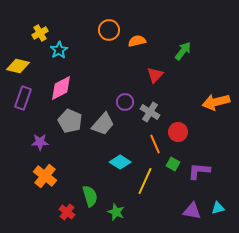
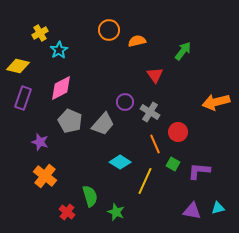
red triangle: rotated 18 degrees counterclockwise
purple star: rotated 18 degrees clockwise
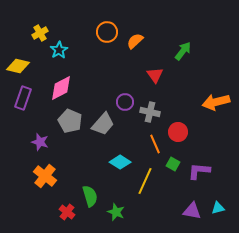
orange circle: moved 2 px left, 2 px down
orange semicircle: moved 2 px left; rotated 30 degrees counterclockwise
gray cross: rotated 18 degrees counterclockwise
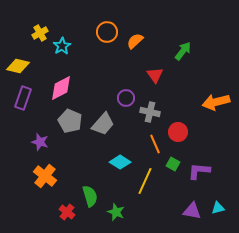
cyan star: moved 3 px right, 4 px up
purple circle: moved 1 px right, 4 px up
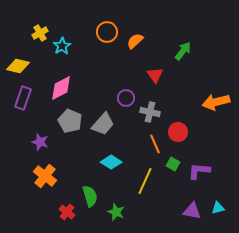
cyan diamond: moved 9 px left
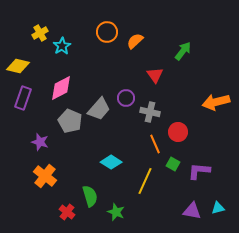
gray trapezoid: moved 4 px left, 15 px up
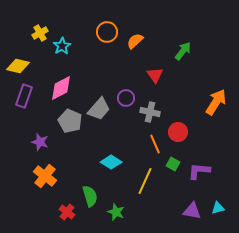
purple rectangle: moved 1 px right, 2 px up
orange arrow: rotated 136 degrees clockwise
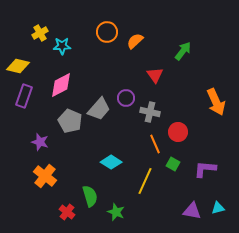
cyan star: rotated 30 degrees clockwise
pink diamond: moved 3 px up
orange arrow: rotated 124 degrees clockwise
purple L-shape: moved 6 px right, 2 px up
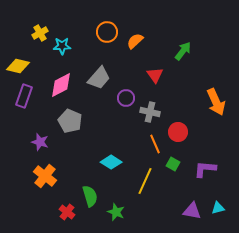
gray trapezoid: moved 31 px up
